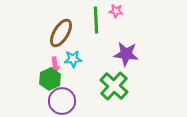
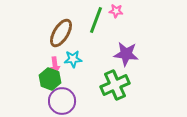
green line: rotated 24 degrees clockwise
green hexagon: rotated 15 degrees counterclockwise
green cross: moved 1 px right, 1 px up; rotated 24 degrees clockwise
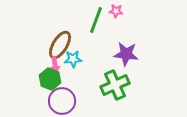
brown ellipse: moved 1 px left, 12 px down
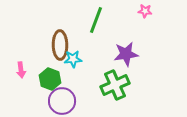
pink star: moved 29 px right
brown ellipse: rotated 32 degrees counterclockwise
purple star: rotated 15 degrees counterclockwise
pink arrow: moved 34 px left, 5 px down
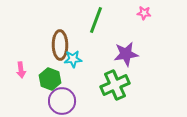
pink star: moved 1 px left, 2 px down
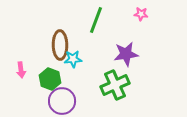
pink star: moved 3 px left, 1 px down
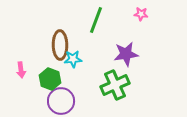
purple circle: moved 1 px left
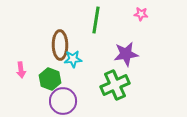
green line: rotated 12 degrees counterclockwise
purple circle: moved 2 px right
